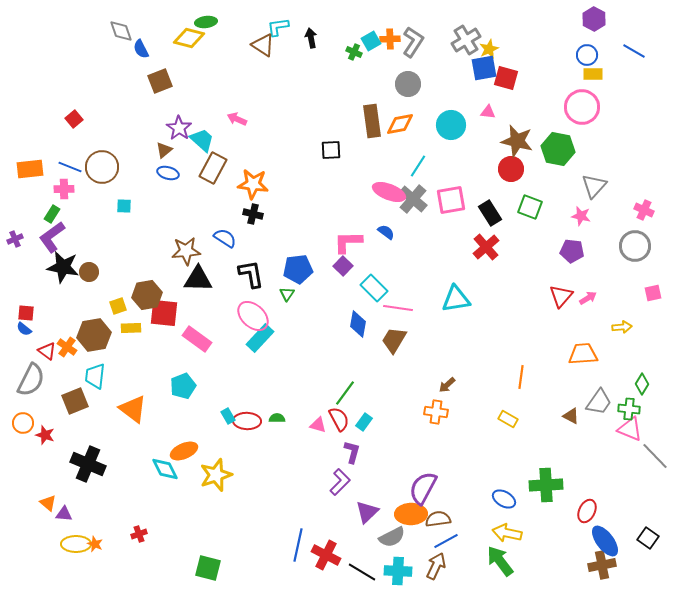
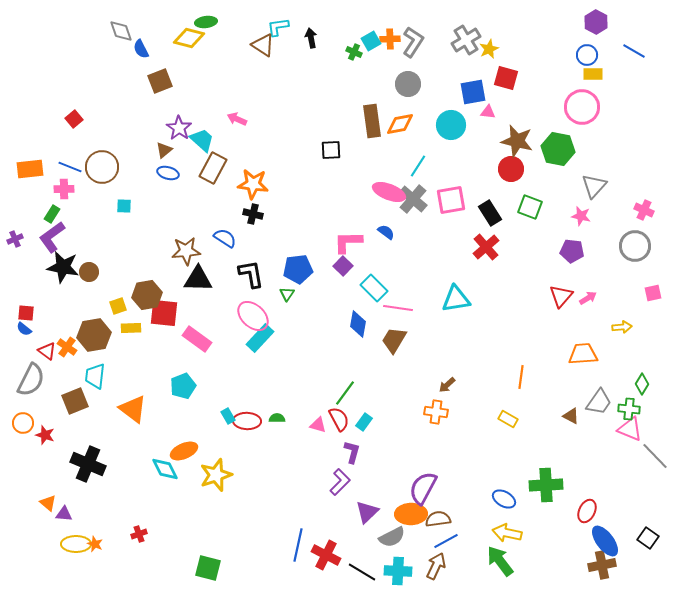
purple hexagon at (594, 19): moved 2 px right, 3 px down
blue square at (484, 68): moved 11 px left, 24 px down
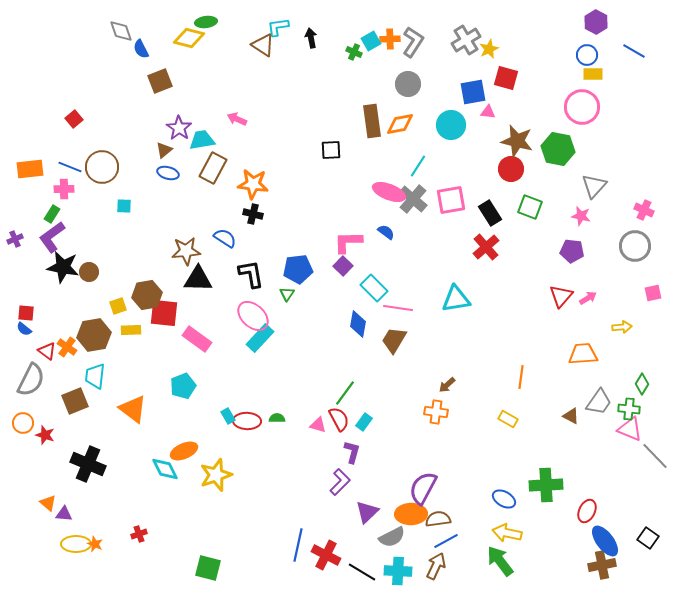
cyan trapezoid at (202, 140): rotated 52 degrees counterclockwise
yellow rectangle at (131, 328): moved 2 px down
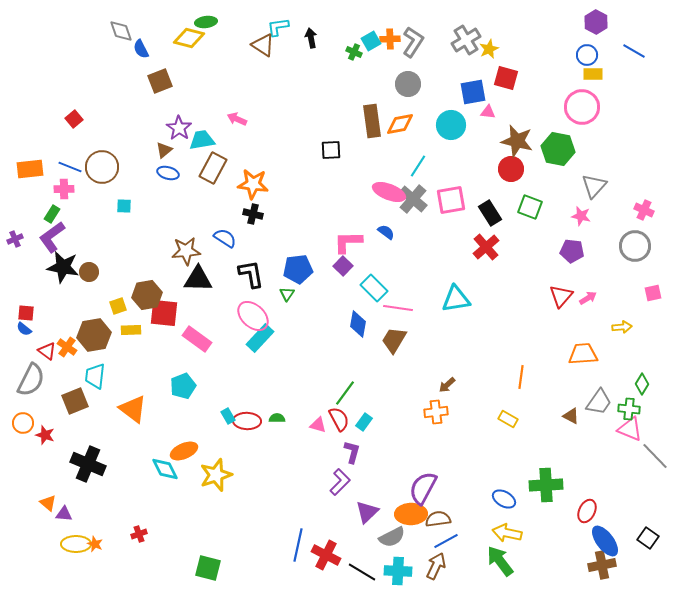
orange cross at (436, 412): rotated 15 degrees counterclockwise
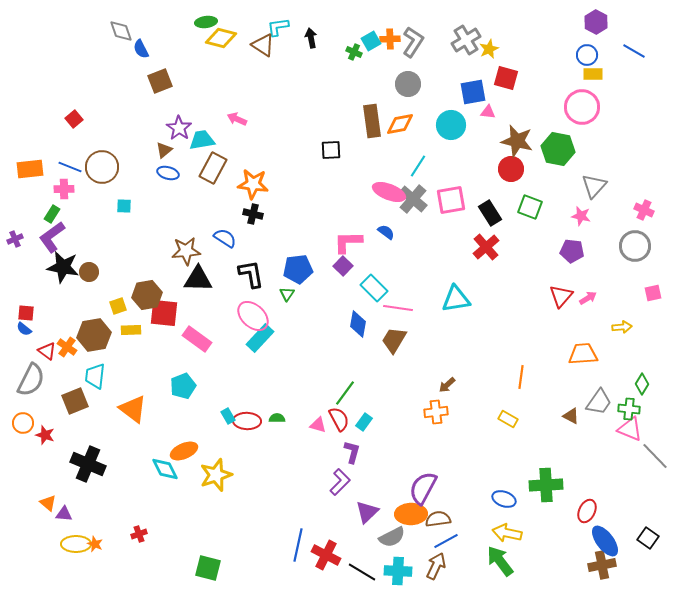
yellow diamond at (189, 38): moved 32 px right
blue ellipse at (504, 499): rotated 10 degrees counterclockwise
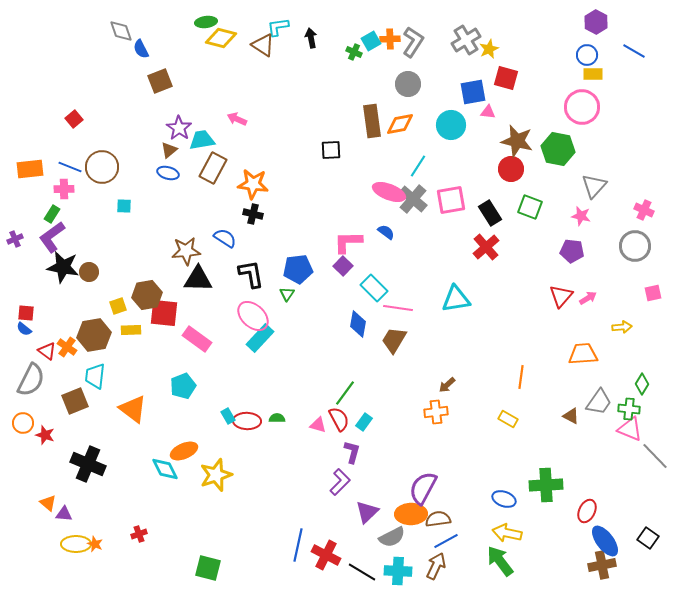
brown triangle at (164, 150): moved 5 px right
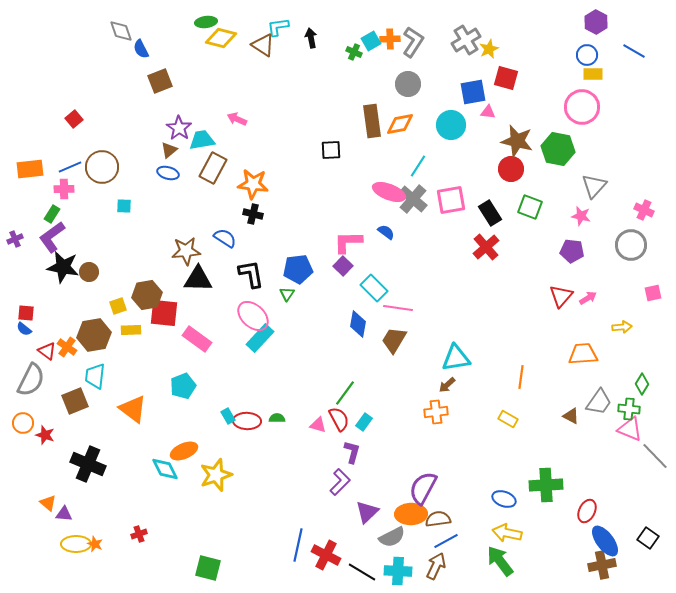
blue line at (70, 167): rotated 45 degrees counterclockwise
gray circle at (635, 246): moved 4 px left, 1 px up
cyan triangle at (456, 299): moved 59 px down
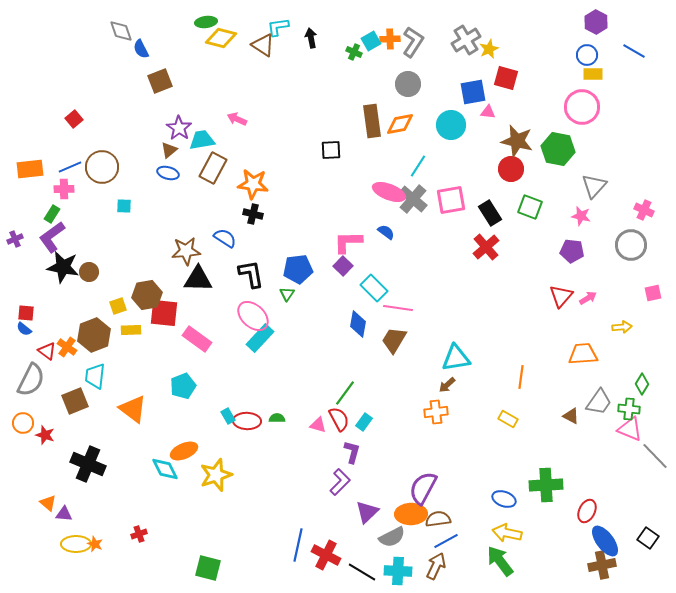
brown hexagon at (94, 335): rotated 12 degrees counterclockwise
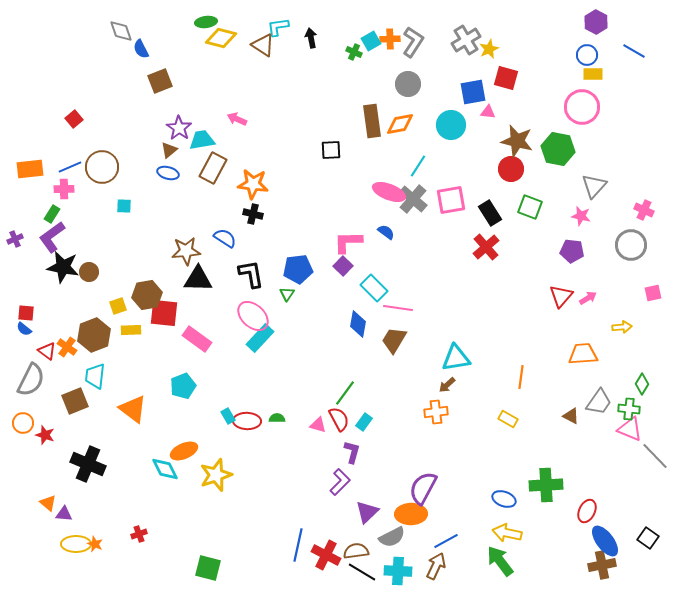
brown semicircle at (438, 519): moved 82 px left, 32 px down
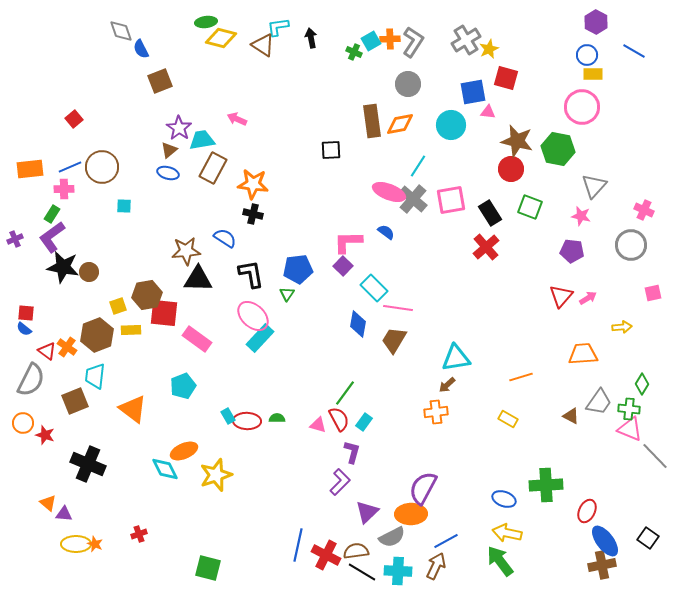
brown hexagon at (94, 335): moved 3 px right
orange line at (521, 377): rotated 65 degrees clockwise
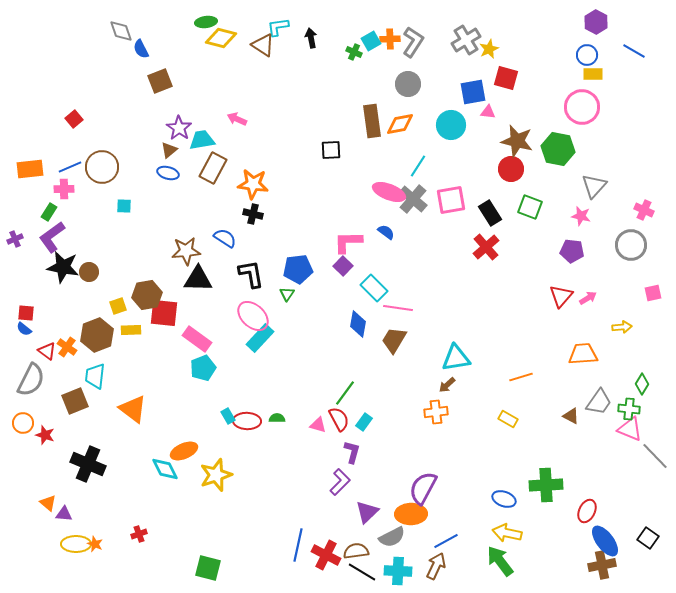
green rectangle at (52, 214): moved 3 px left, 2 px up
cyan pentagon at (183, 386): moved 20 px right, 18 px up
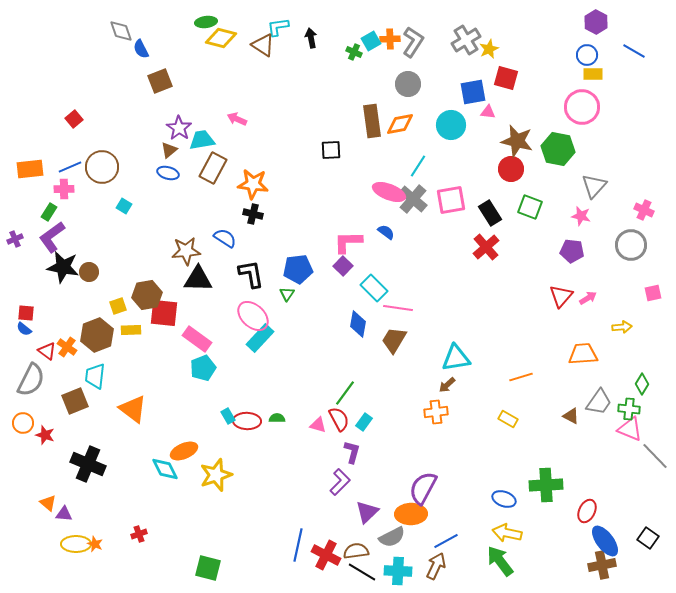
cyan square at (124, 206): rotated 28 degrees clockwise
